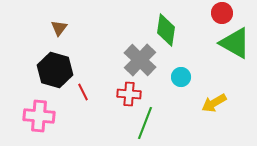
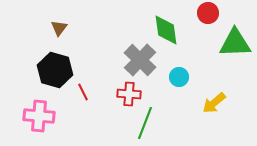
red circle: moved 14 px left
green diamond: rotated 16 degrees counterclockwise
green triangle: rotated 32 degrees counterclockwise
cyan circle: moved 2 px left
yellow arrow: rotated 10 degrees counterclockwise
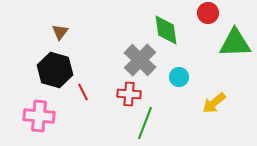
brown triangle: moved 1 px right, 4 px down
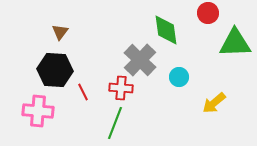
black hexagon: rotated 12 degrees counterclockwise
red cross: moved 8 px left, 6 px up
pink cross: moved 1 px left, 5 px up
green line: moved 30 px left
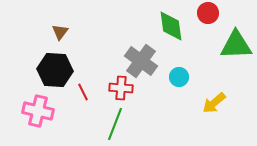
green diamond: moved 5 px right, 4 px up
green triangle: moved 1 px right, 2 px down
gray cross: moved 1 px right, 1 px down; rotated 8 degrees counterclockwise
pink cross: rotated 8 degrees clockwise
green line: moved 1 px down
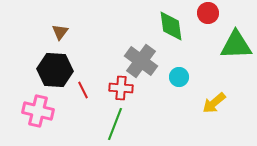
red line: moved 2 px up
